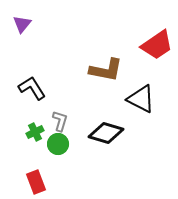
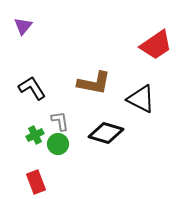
purple triangle: moved 1 px right, 2 px down
red trapezoid: moved 1 px left
brown L-shape: moved 12 px left, 13 px down
gray L-shape: rotated 25 degrees counterclockwise
green cross: moved 3 px down
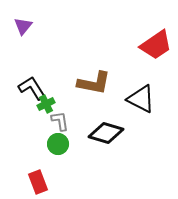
green cross: moved 11 px right, 31 px up
red rectangle: moved 2 px right
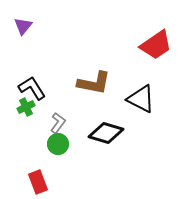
green cross: moved 20 px left, 3 px down
gray L-shape: moved 2 px left, 2 px down; rotated 45 degrees clockwise
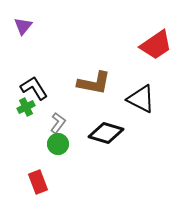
black L-shape: moved 2 px right
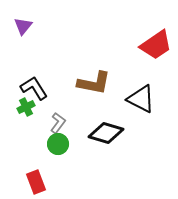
red rectangle: moved 2 px left
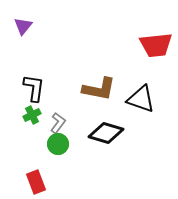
red trapezoid: rotated 28 degrees clockwise
brown L-shape: moved 5 px right, 6 px down
black L-shape: rotated 40 degrees clockwise
black triangle: rotated 8 degrees counterclockwise
green cross: moved 6 px right, 8 px down
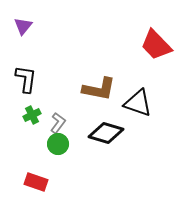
red trapezoid: rotated 52 degrees clockwise
black L-shape: moved 8 px left, 9 px up
black triangle: moved 3 px left, 4 px down
red rectangle: rotated 50 degrees counterclockwise
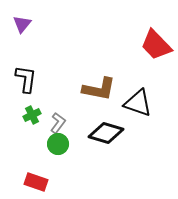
purple triangle: moved 1 px left, 2 px up
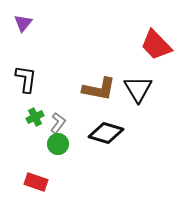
purple triangle: moved 1 px right, 1 px up
black triangle: moved 14 px up; rotated 40 degrees clockwise
green cross: moved 3 px right, 2 px down
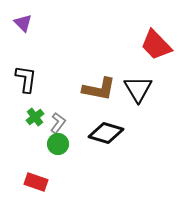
purple triangle: rotated 24 degrees counterclockwise
green cross: rotated 12 degrees counterclockwise
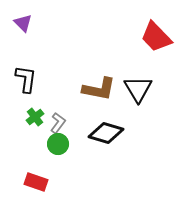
red trapezoid: moved 8 px up
